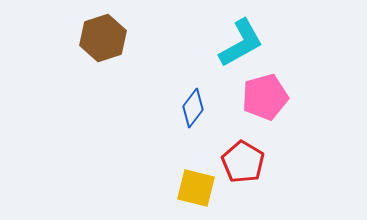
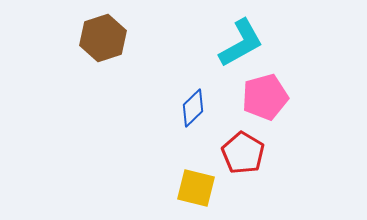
blue diamond: rotated 9 degrees clockwise
red pentagon: moved 9 px up
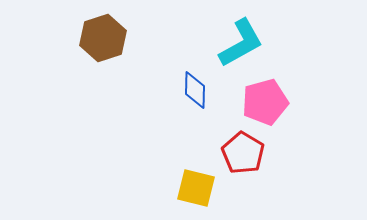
pink pentagon: moved 5 px down
blue diamond: moved 2 px right, 18 px up; rotated 45 degrees counterclockwise
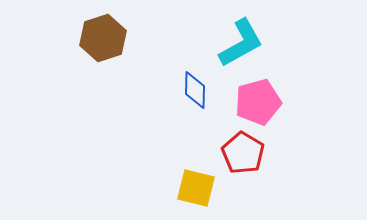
pink pentagon: moved 7 px left
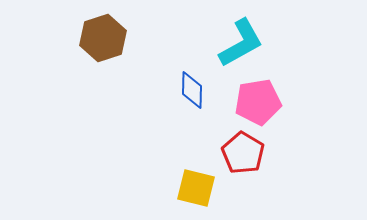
blue diamond: moved 3 px left
pink pentagon: rotated 6 degrees clockwise
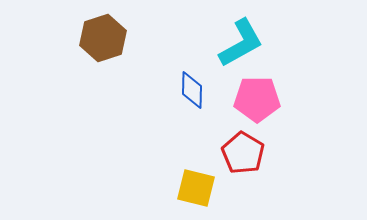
pink pentagon: moved 1 px left, 3 px up; rotated 9 degrees clockwise
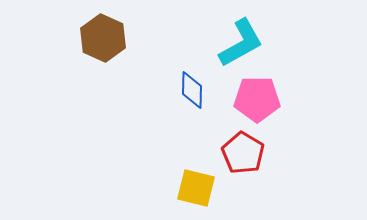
brown hexagon: rotated 18 degrees counterclockwise
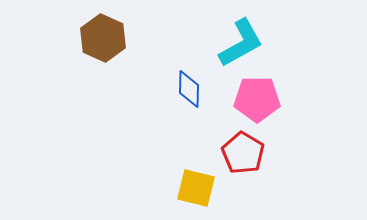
blue diamond: moved 3 px left, 1 px up
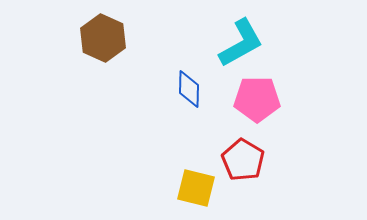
red pentagon: moved 7 px down
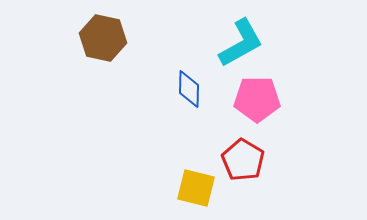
brown hexagon: rotated 12 degrees counterclockwise
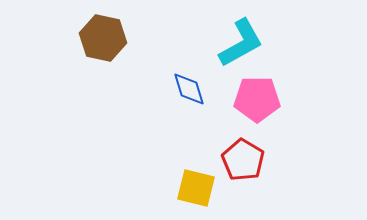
blue diamond: rotated 18 degrees counterclockwise
